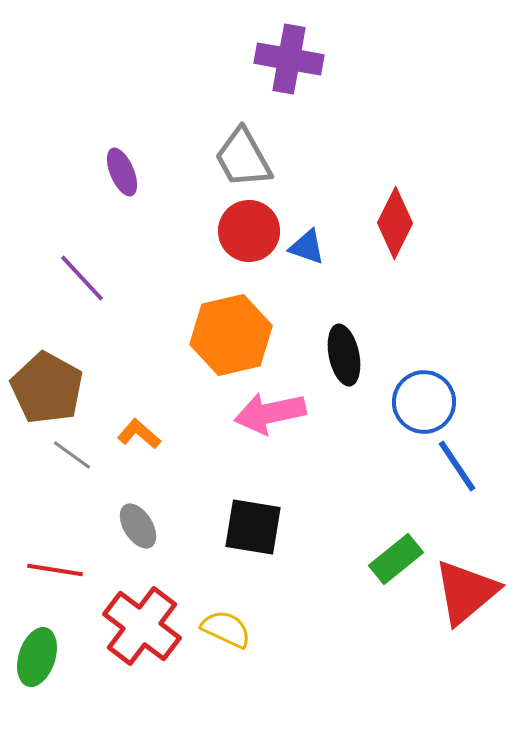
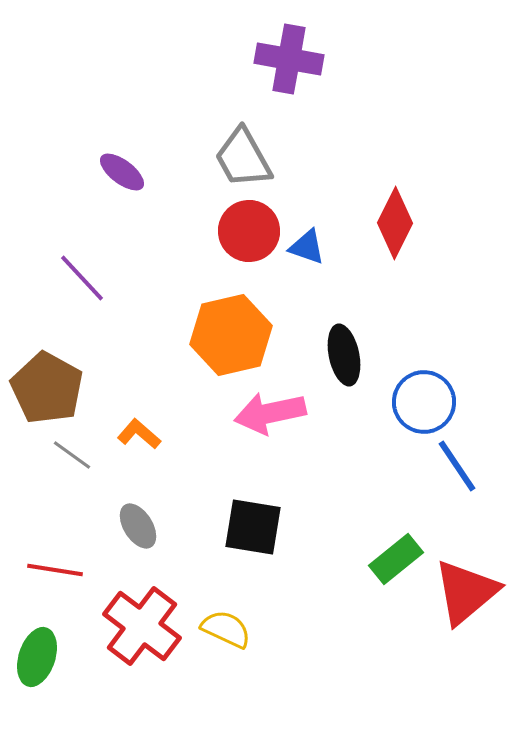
purple ellipse: rotated 30 degrees counterclockwise
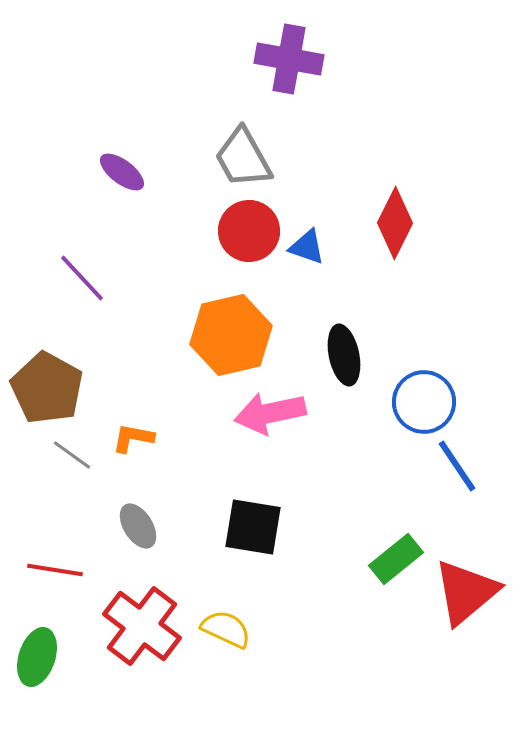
orange L-shape: moved 6 px left, 4 px down; rotated 30 degrees counterclockwise
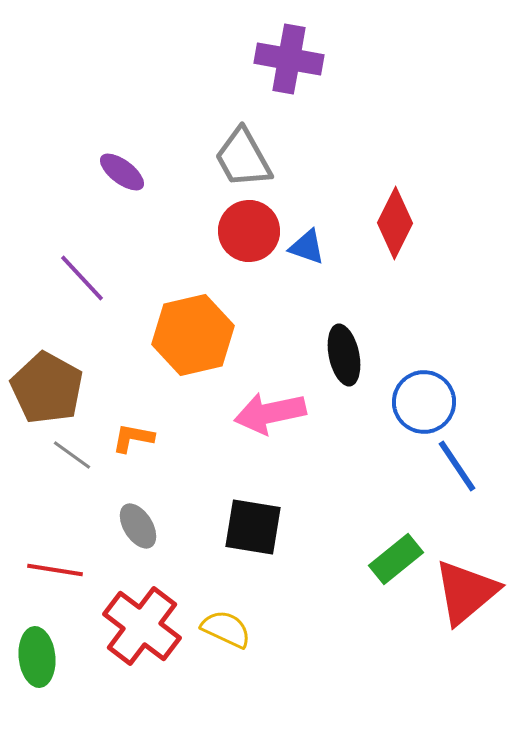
orange hexagon: moved 38 px left
green ellipse: rotated 24 degrees counterclockwise
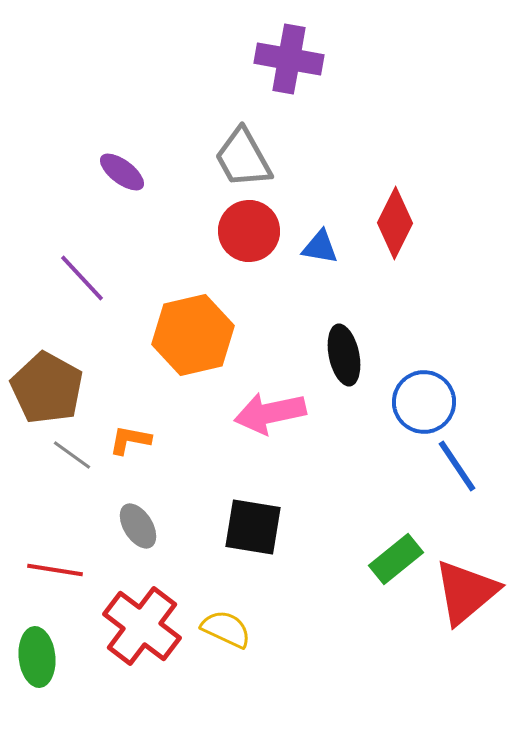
blue triangle: moved 13 px right; rotated 9 degrees counterclockwise
orange L-shape: moved 3 px left, 2 px down
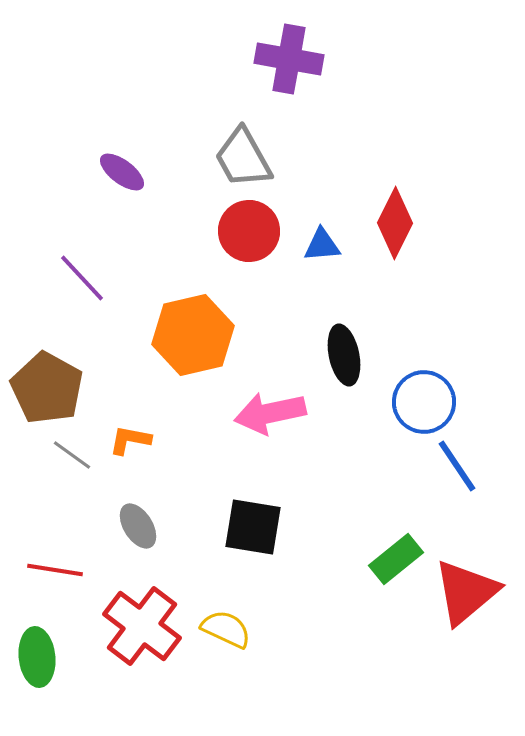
blue triangle: moved 2 px right, 2 px up; rotated 15 degrees counterclockwise
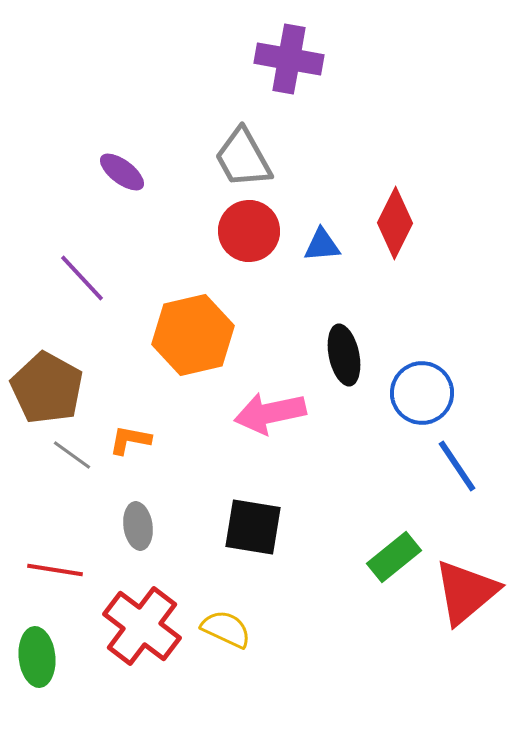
blue circle: moved 2 px left, 9 px up
gray ellipse: rotated 24 degrees clockwise
green rectangle: moved 2 px left, 2 px up
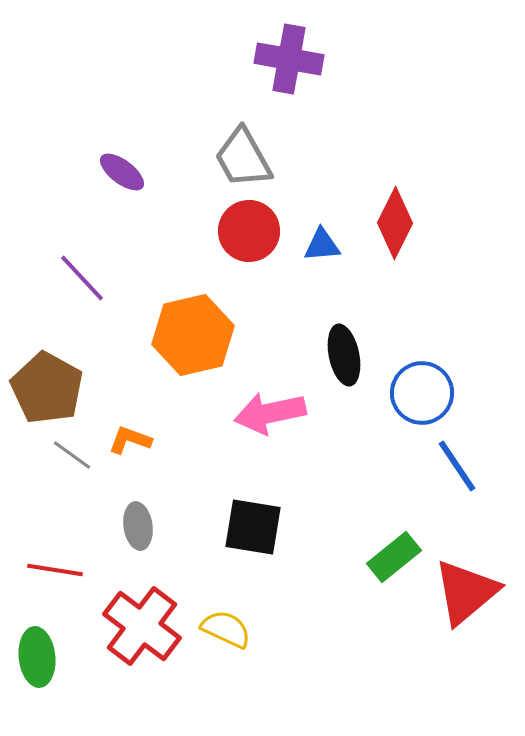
orange L-shape: rotated 9 degrees clockwise
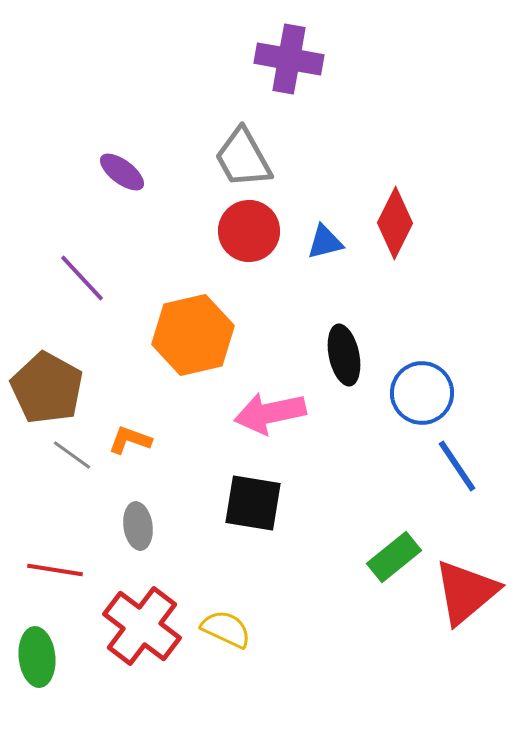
blue triangle: moved 3 px right, 3 px up; rotated 9 degrees counterclockwise
black square: moved 24 px up
